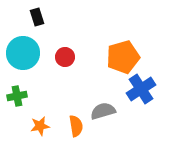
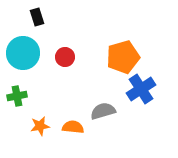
orange semicircle: moved 3 px left, 1 px down; rotated 75 degrees counterclockwise
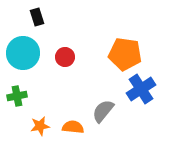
orange pentagon: moved 2 px right, 3 px up; rotated 24 degrees clockwise
gray semicircle: rotated 35 degrees counterclockwise
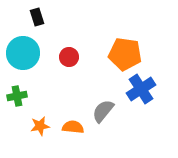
red circle: moved 4 px right
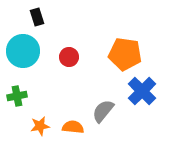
cyan circle: moved 2 px up
blue cross: moved 1 px right, 2 px down; rotated 12 degrees counterclockwise
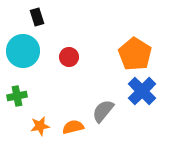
orange pentagon: moved 10 px right; rotated 24 degrees clockwise
orange semicircle: rotated 20 degrees counterclockwise
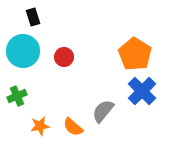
black rectangle: moved 4 px left
red circle: moved 5 px left
green cross: rotated 12 degrees counterclockwise
orange semicircle: rotated 125 degrees counterclockwise
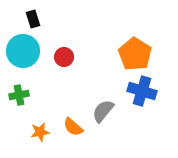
black rectangle: moved 2 px down
blue cross: rotated 28 degrees counterclockwise
green cross: moved 2 px right, 1 px up; rotated 12 degrees clockwise
orange star: moved 6 px down
